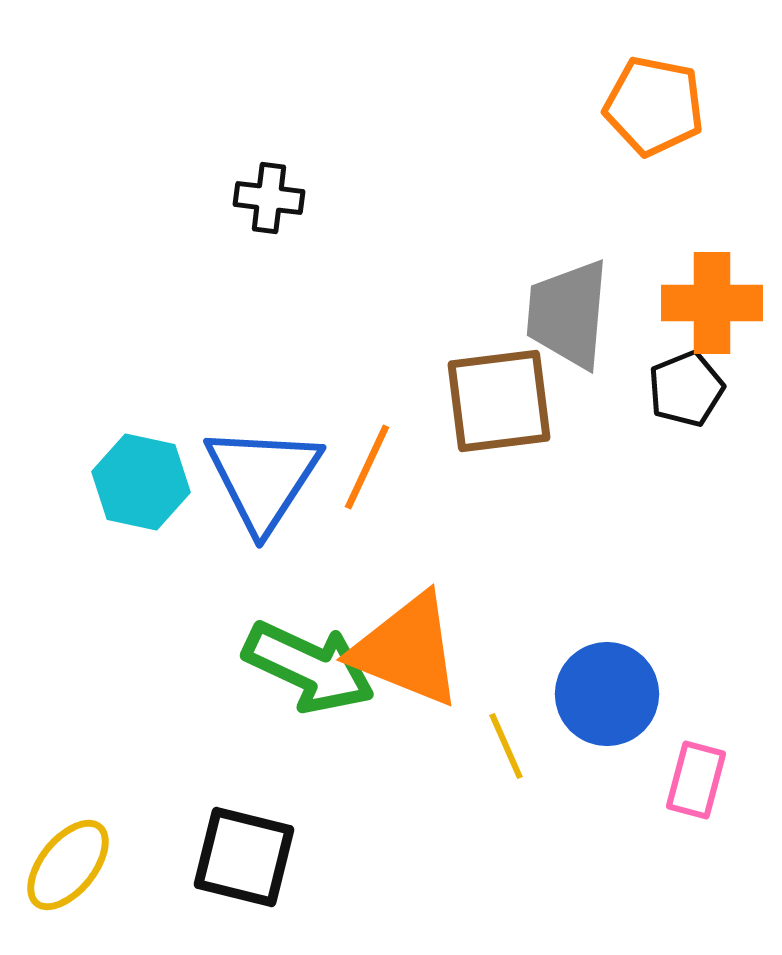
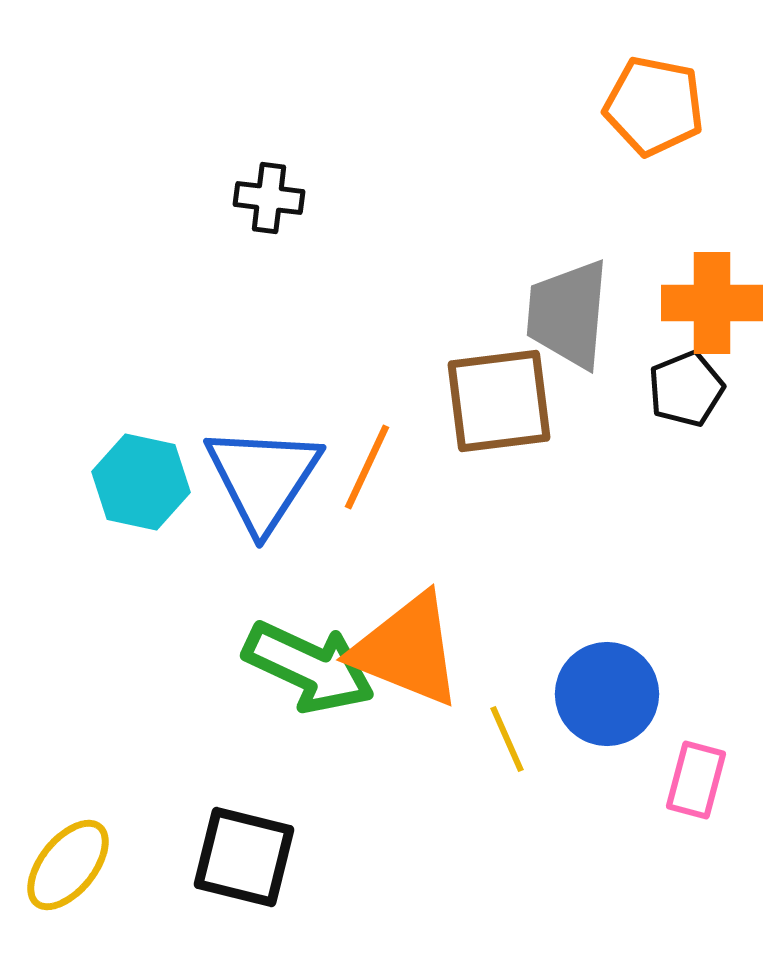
yellow line: moved 1 px right, 7 px up
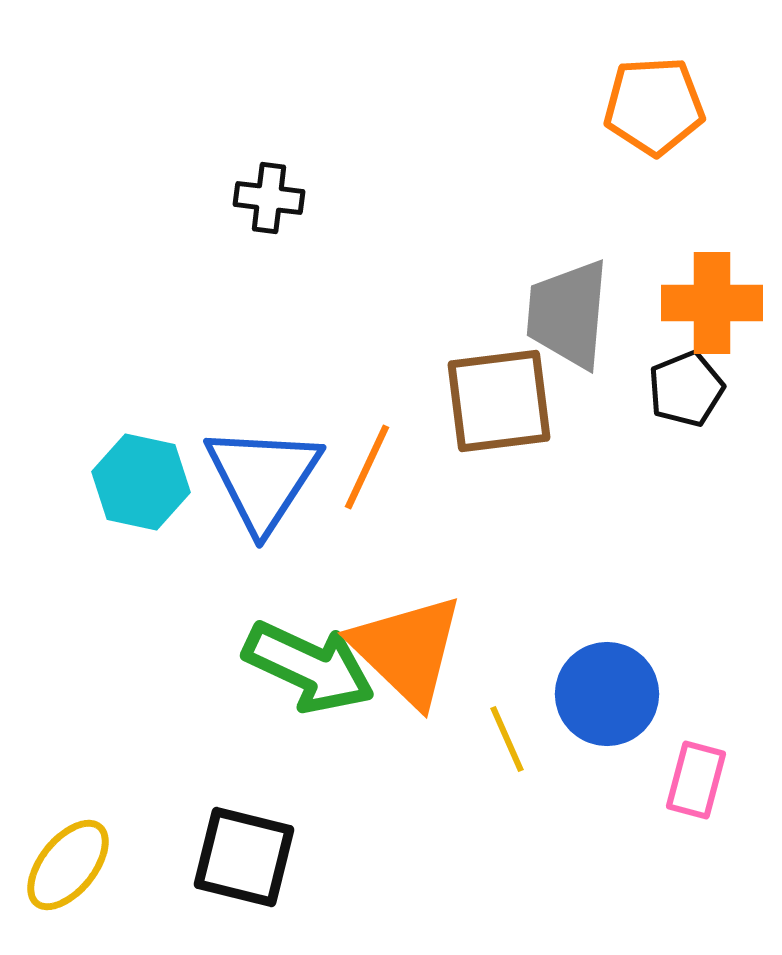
orange pentagon: rotated 14 degrees counterclockwise
orange triangle: rotated 22 degrees clockwise
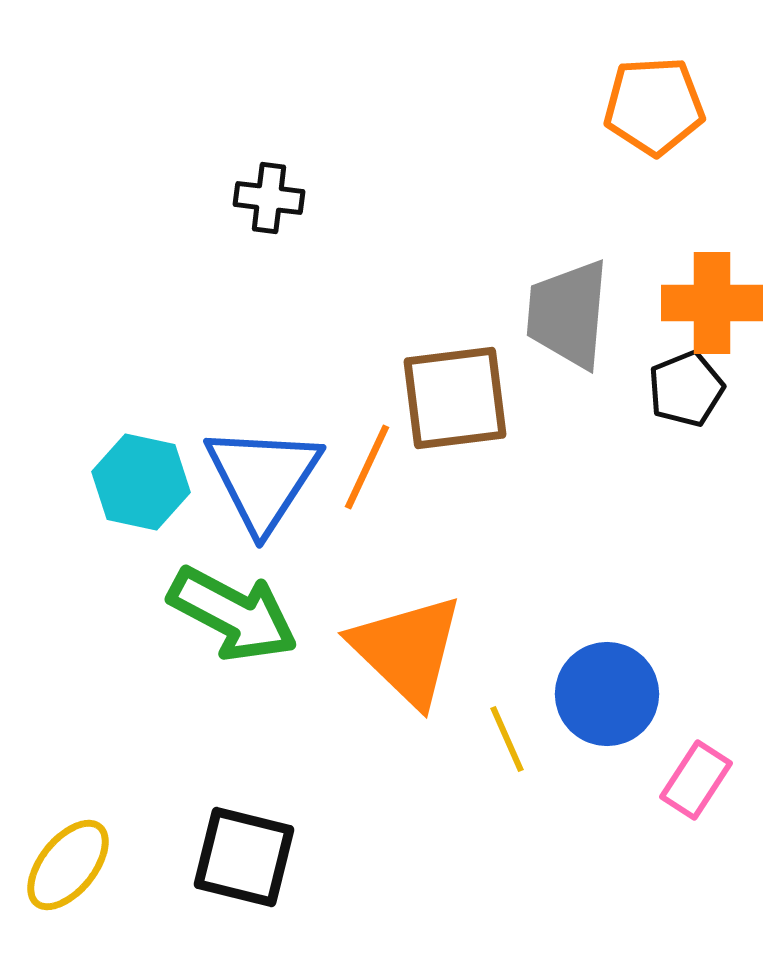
brown square: moved 44 px left, 3 px up
green arrow: moved 76 px left, 53 px up; rotated 3 degrees clockwise
pink rectangle: rotated 18 degrees clockwise
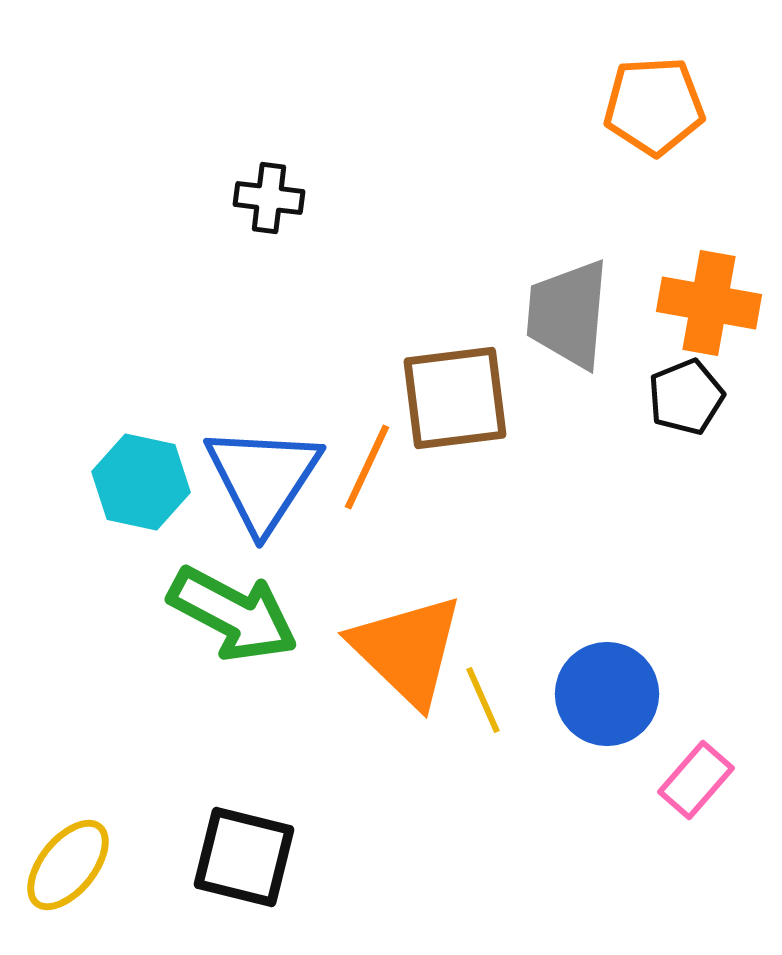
orange cross: moved 3 px left; rotated 10 degrees clockwise
black pentagon: moved 8 px down
yellow line: moved 24 px left, 39 px up
pink rectangle: rotated 8 degrees clockwise
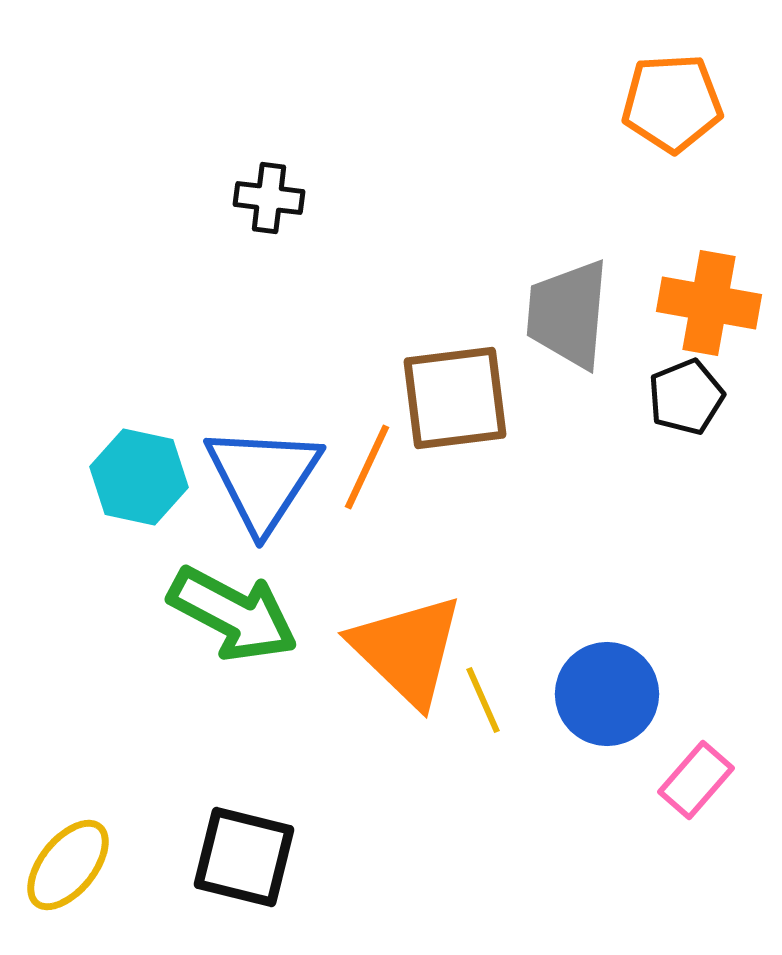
orange pentagon: moved 18 px right, 3 px up
cyan hexagon: moved 2 px left, 5 px up
